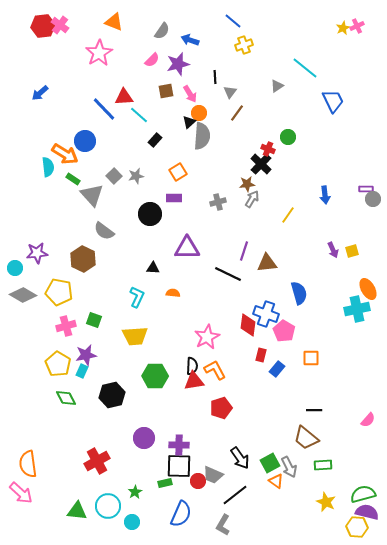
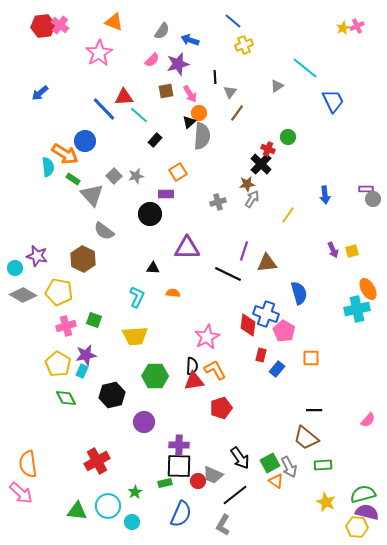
purple rectangle at (174, 198): moved 8 px left, 4 px up
purple star at (37, 253): moved 3 px down; rotated 20 degrees clockwise
purple circle at (144, 438): moved 16 px up
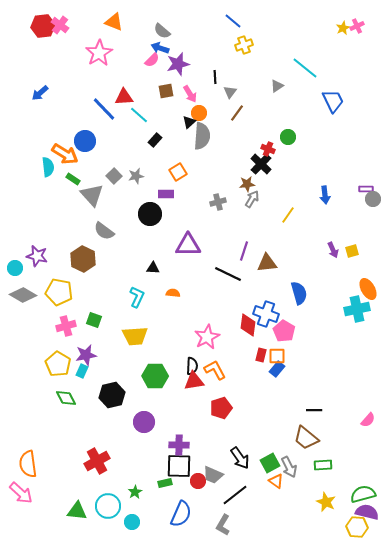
gray semicircle at (162, 31): rotated 96 degrees clockwise
blue arrow at (190, 40): moved 30 px left, 8 px down
purple triangle at (187, 248): moved 1 px right, 3 px up
orange square at (311, 358): moved 34 px left, 2 px up
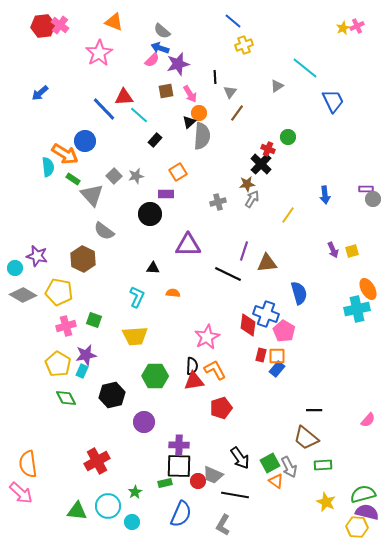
black line at (235, 495): rotated 48 degrees clockwise
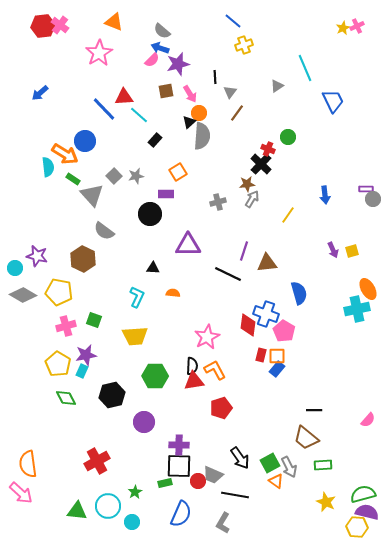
cyan line at (305, 68): rotated 28 degrees clockwise
gray L-shape at (223, 525): moved 2 px up
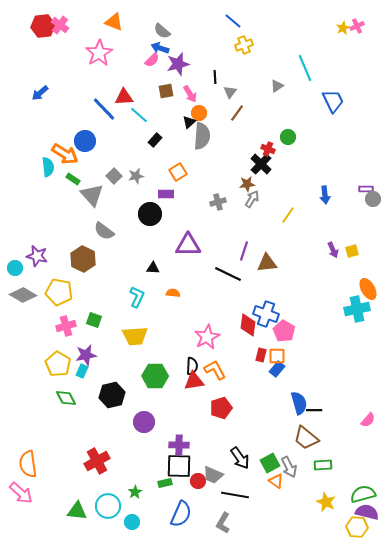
blue semicircle at (299, 293): moved 110 px down
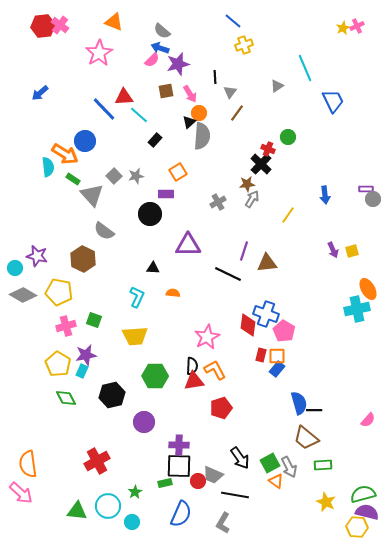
gray cross at (218, 202): rotated 14 degrees counterclockwise
